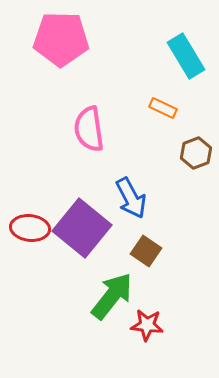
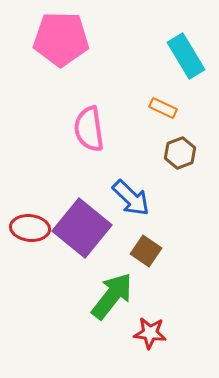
brown hexagon: moved 16 px left
blue arrow: rotated 18 degrees counterclockwise
red star: moved 3 px right, 8 px down
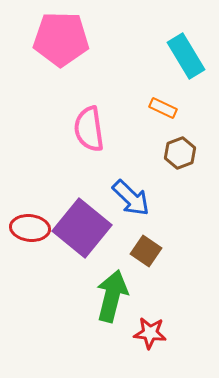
green arrow: rotated 24 degrees counterclockwise
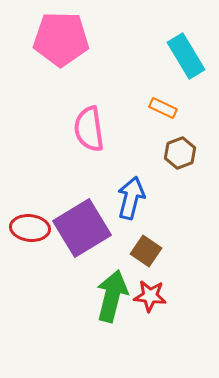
blue arrow: rotated 120 degrees counterclockwise
purple square: rotated 20 degrees clockwise
red star: moved 37 px up
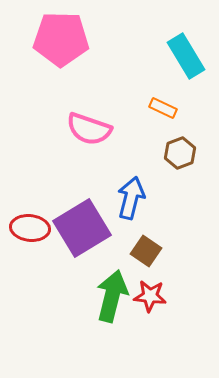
pink semicircle: rotated 63 degrees counterclockwise
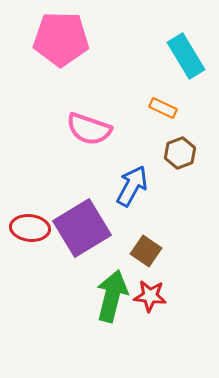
blue arrow: moved 1 px right, 12 px up; rotated 15 degrees clockwise
